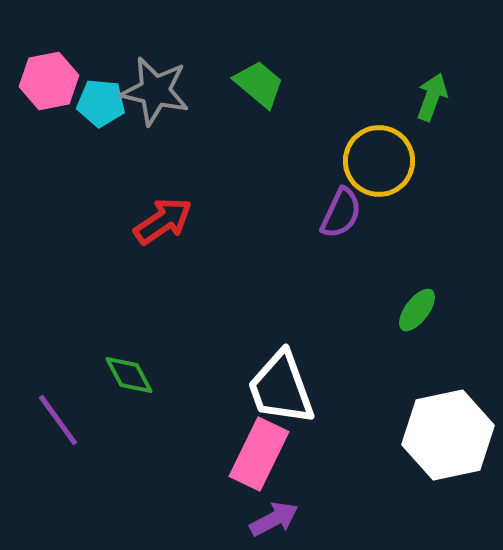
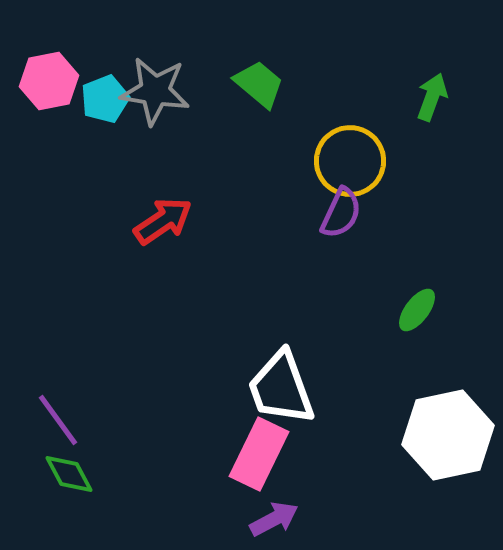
gray star: rotated 4 degrees counterclockwise
cyan pentagon: moved 4 px right, 4 px up; rotated 27 degrees counterclockwise
yellow circle: moved 29 px left
green diamond: moved 60 px left, 99 px down
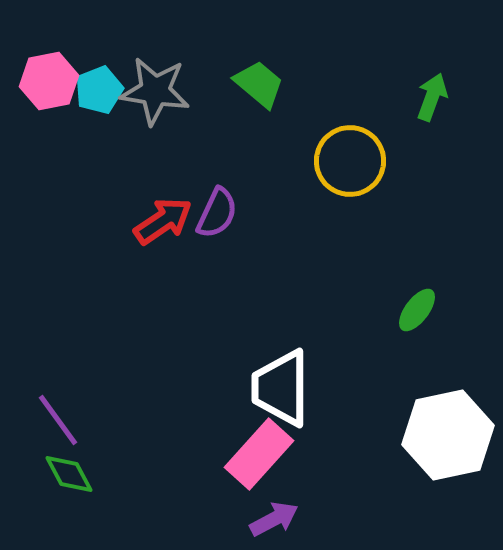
cyan pentagon: moved 6 px left, 9 px up
purple semicircle: moved 124 px left
white trapezoid: rotated 20 degrees clockwise
pink rectangle: rotated 16 degrees clockwise
